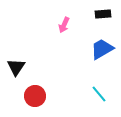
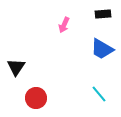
blue trapezoid: rotated 120 degrees counterclockwise
red circle: moved 1 px right, 2 px down
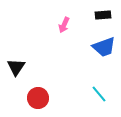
black rectangle: moved 1 px down
blue trapezoid: moved 2 px right, 2 px up; rotated 50 degrees counterclockwise
red circle: moved 2 px right
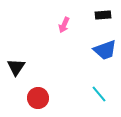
blue trapezoid: moved 1 px right, 3 px down
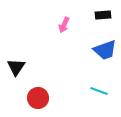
cyan line: moved 3 px up; rotated 30 degrees counterclockwise
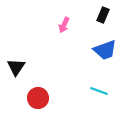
black rectangle: rotated 63 degrees counterclockwise
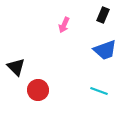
black triangle: rotated 18 degrees counterclockwise
red circle: moved 8 px up
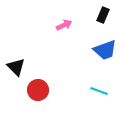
pink arrow: rotated 140 degrees counterclockwise
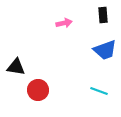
black rectangle: rotated 28 degrees counterclockwise
pink arrow: moved 2 px up; rotated 14 degrees clockwise
black triangle: rotated 36 degrees counterclockwise
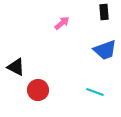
black rectangle: moved 1 px right, 3 px up
pink arrow: moved 2 px left; rotated 28 degrees counterclockwise
black triangle: rotated 18 degrees clockwise
cyan line: moved 4 px left, 1 px down
